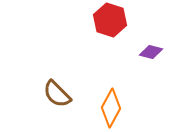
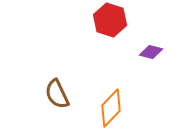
brown semicircle: rotated 20 degrees clockwise
orange diamond: rotated 15 degrees clockwise
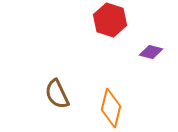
orange diamond: rotated 30 degrees counterclockwise
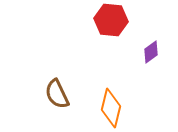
red hexagon: moved 1 px right; rotated 12 degrees counterclockwise
purple diamond: rotated 50 degrees counterclockwise
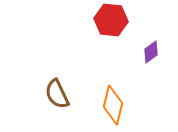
orange diamond: moved 2 px right, 3 px up
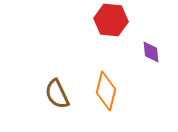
purple diamond: rotated 60 degrees counterclockwise
orange diamond: moved 7 px left, 14 px up
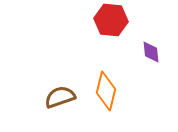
brown semicircle: moved 3 px right, 3 px down; rotated 96 degrees clockwise
